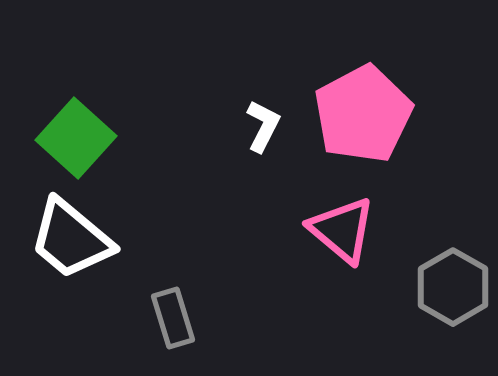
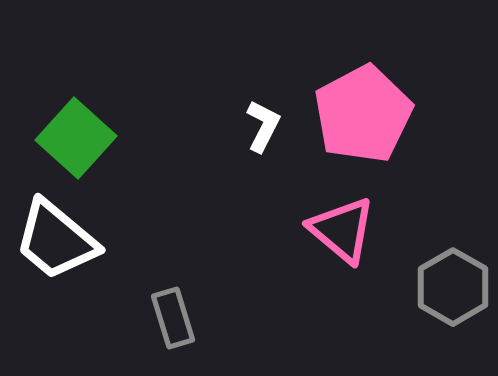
white trapezoid: moved 15 px left, 1 px down
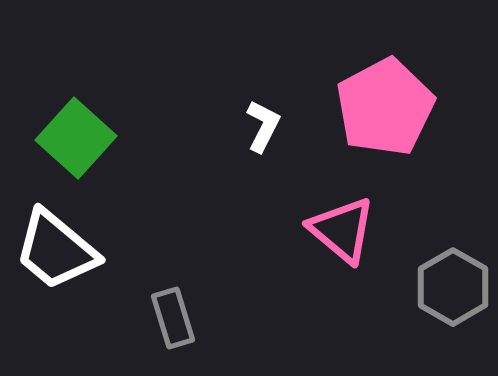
pink pentagon: moved 22 px right, 7 px up
white trapezoid: moved 10 px down
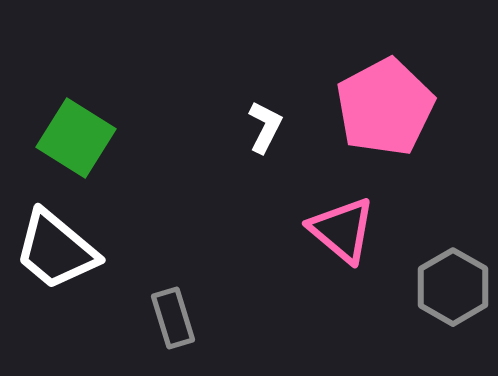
white L-shape: moved 2 px right, 1 px down
green square: rotated 10 degrees counterclockwise
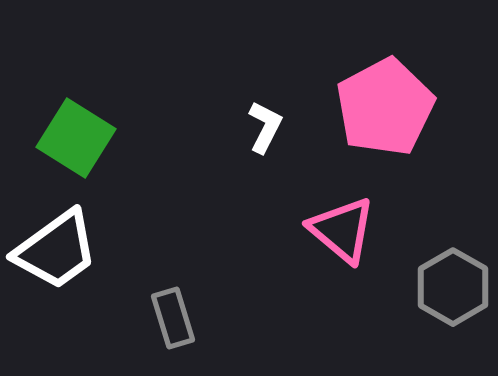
white trapezoid: rotated 76 degrees counterclockwise
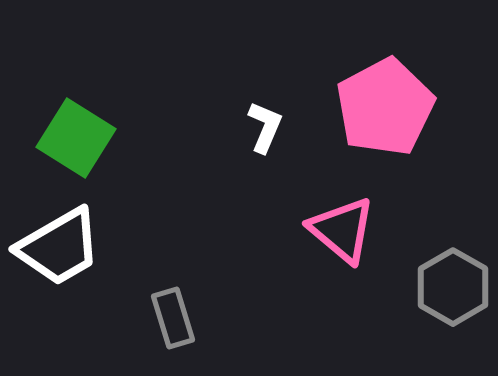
white L-shape: rotated 4 degrees counterclockwise
white trapezoid: moved 3 px right, 3 px up; rotated 6 degrees clockwise
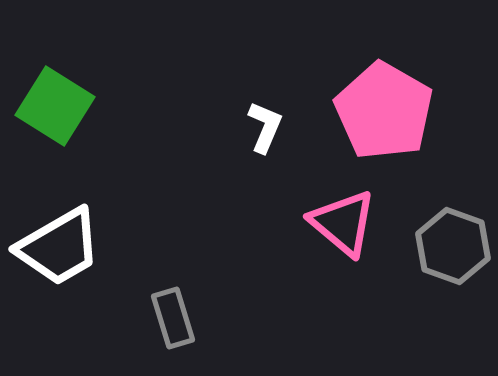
pink pentagon: moved 1 px left, 4 px down; rotated 14 degrees counterclockwise
green square: moved 21 px left, 32 px up
pink triangle: moved 1 px right, 7 px up
gray hexagon: moved 41 px up; rotated 10 degrees counterclockwise
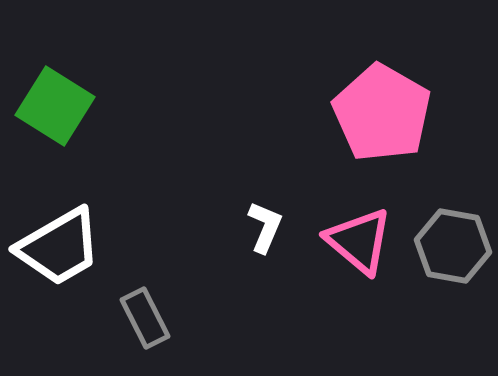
pink pentagon: moved 2 px left, 2 px down
white L-shape: moved 100 px down
pink triangle: moved 16 px right, 18 px down
gray hexagon: rotated 10 degrees counterclockwise
gray rectangle: moved 28 px left; rotated 10 degrees counterclockwise
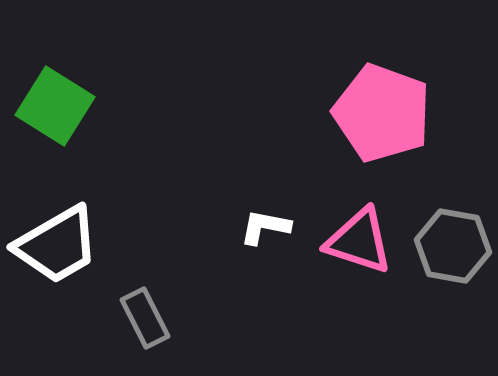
pink pentagon: rotated 10 degrees counterclockwise
white L-shape: rotated 102 degrees counterclockwise
pink triangle: rotated 22 degrees counterclockwise
white trapezoid: moved 2 px left, 2 px up
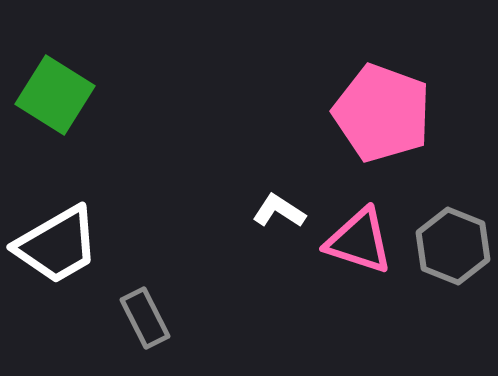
green square: moved 11 px up
white L-shape: moved 14 px right, 16 px up; rotated 22 degrees clockwise
gray hexagon: rotated 12 degrees clockwise
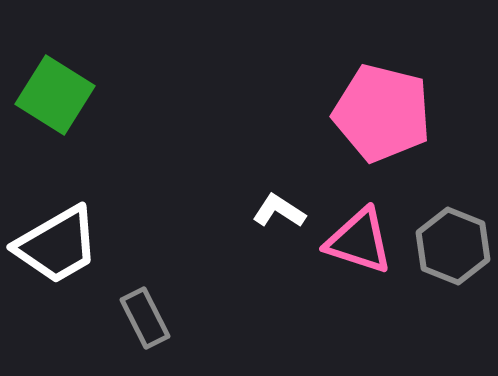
pink pentagon: rotated 6 degrees counterclockwise
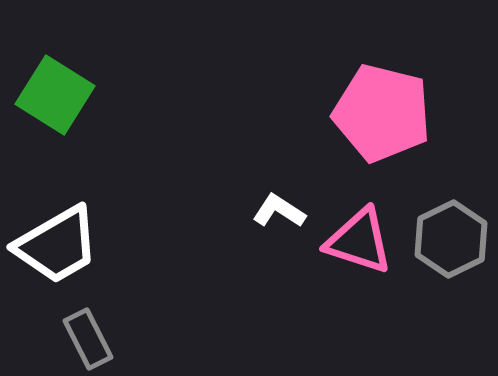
gray hexagon: moved 2 px left, 7 px up; rotated 12 degrees clockwise
gray rectangle: moved 57 px left, 21 px down
